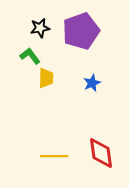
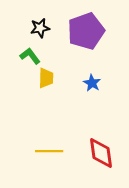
purple pentagon: moved 5 px right
blue star: rotated 18 degrees counterclockwise
yellow line: moved 5 px left, 5 px up
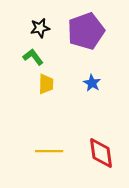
green L-shape: moved 3 px right, 1 px down
yellow trapezoid: moved 6 px down
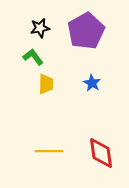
purple pentagon: rotated 9 degrees counterclockwise
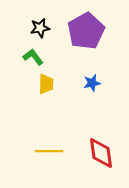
blue star: rotated 30 degrees clockwise
